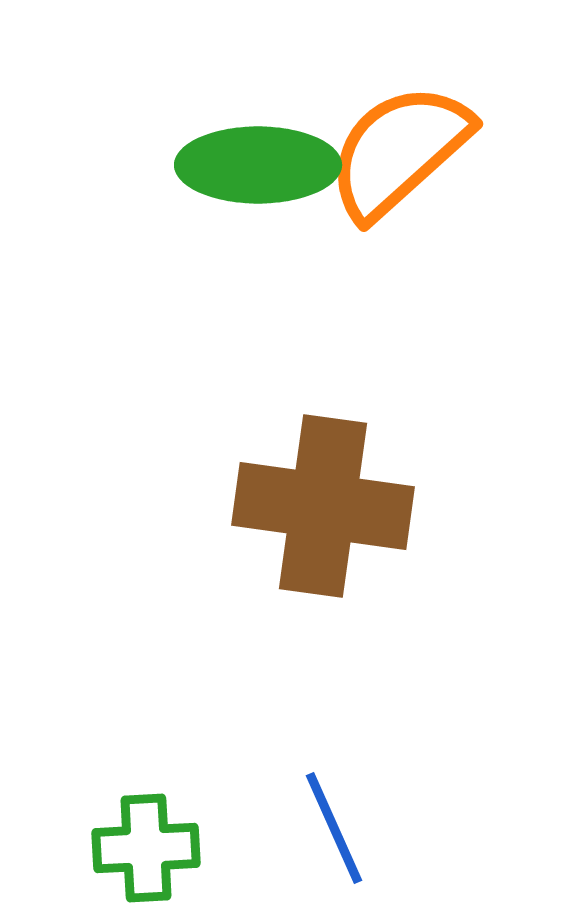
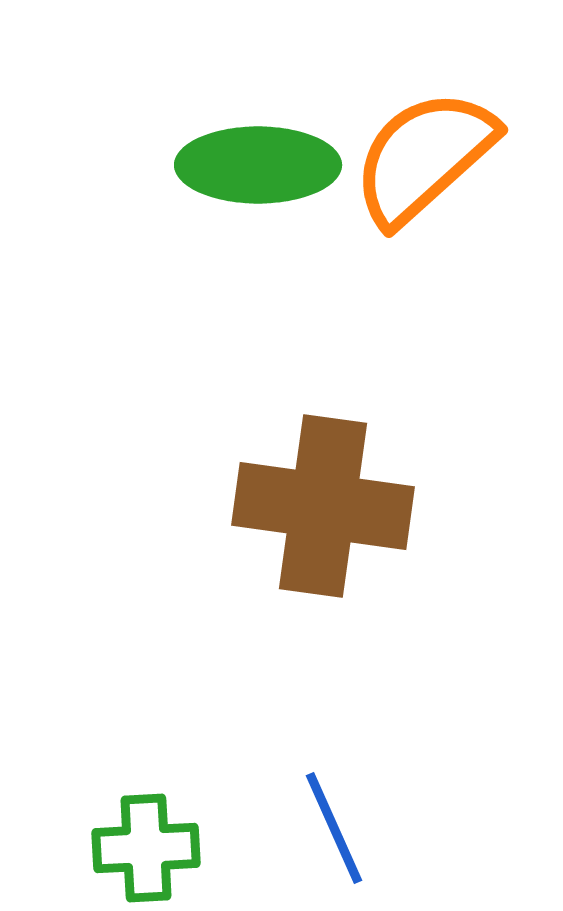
orange semicircle: moved 25 px right, 6 px down
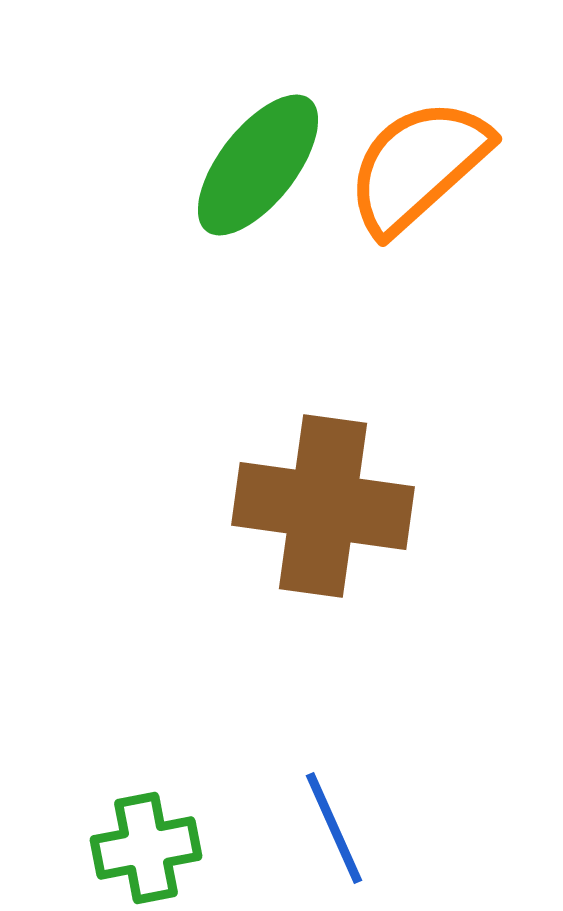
orange semicircle: moved 6 px left, 9 px down
green ellipse: rotated 52 degrees counterclockwise
green cross: rotated 8 degrees counterclockwise
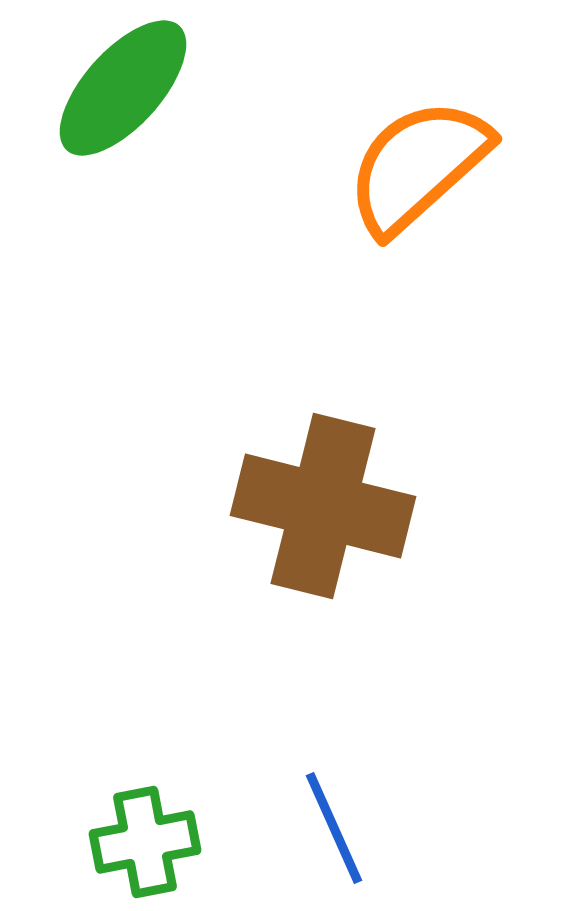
green ellipse: moved 135 px left, 77 px up; rotated 4 degrees clockwise
brown cross: rotated 6 degrees clockwise
green cross: moved 1 px left, 6 px up
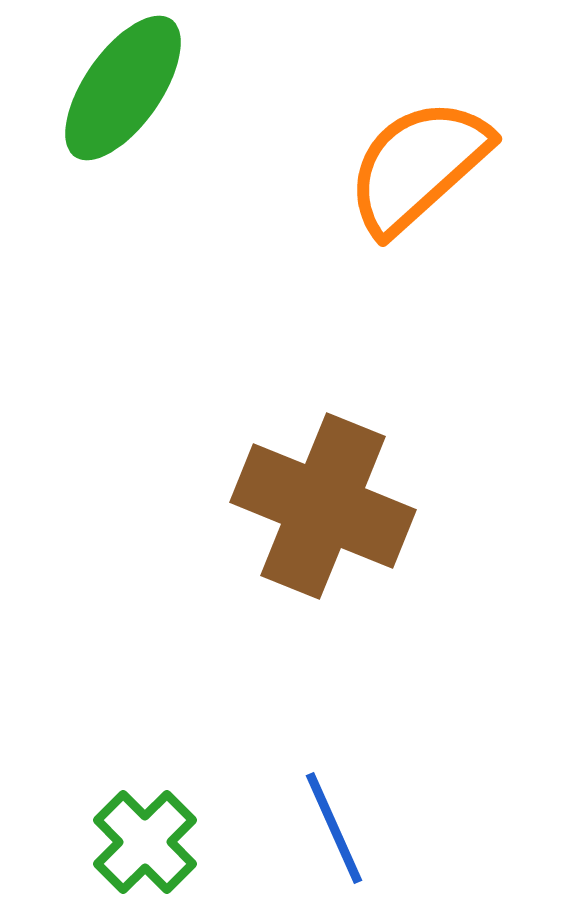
green ellipse: rotated 7 degrees counterclockwise
brown cross: rotated 8 degrees clockwise
green cross: rotated 34 degrees counterclockwise
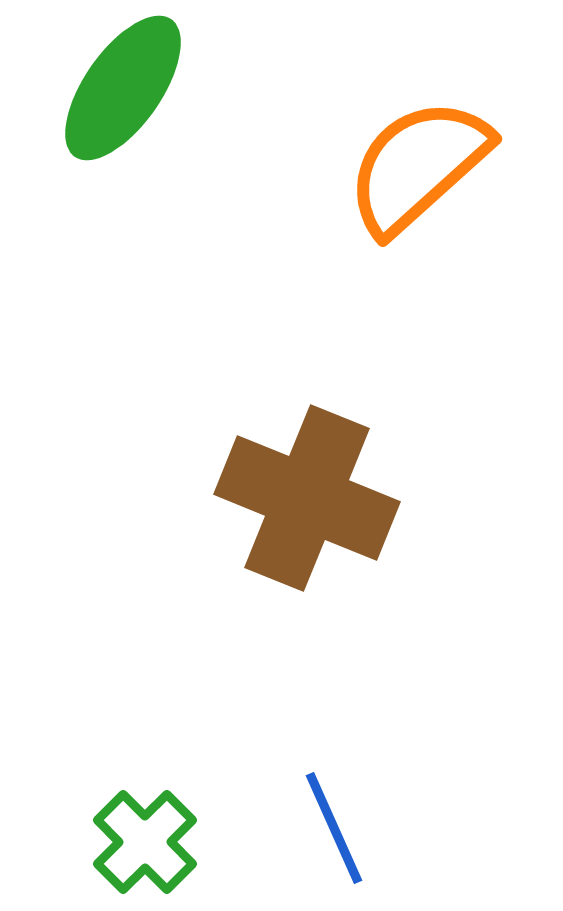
brown cross: moved 16 px left, 8 px up
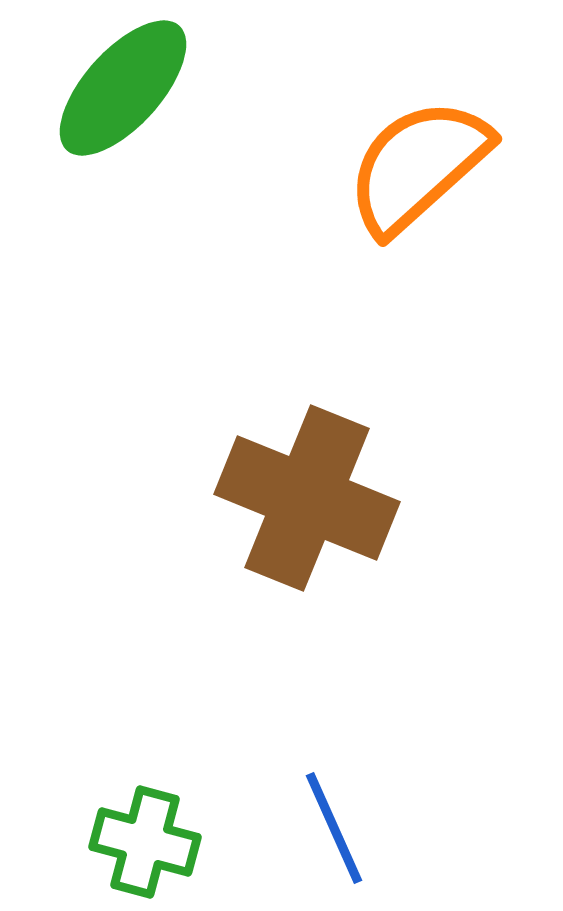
green ellipse: rotated 7 degrees clockwise
green cross: rotated 30 degrees counterclockwise
